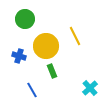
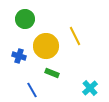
green rectangle: moved 2 px down; rotated 48 degrees counterclockwise
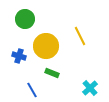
yellow line: moved 5 px right
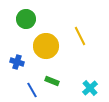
green circle: moved 1 px right
blue cross: moved 2 px left, 6 px down
green rectangle: moved 8 px down
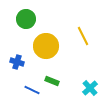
yellow line: moved 3 px right
blue line: rotated 35 degrees counterclockwise
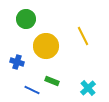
cyan cross: moved 2 px left
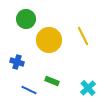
yellow circle: moved 3 px right, 6 px up
blue line: moved 3 px left
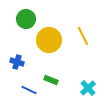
green rectangle: moved 1 px left, 1 px up
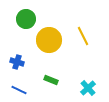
blue line: moved 10 px left
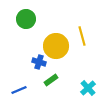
yellow line: moved 1 px left; rotated 12 degrees clockwise
yellow circle: moved 7 px right, 6 px down
blue cross: moved 22 px right
green rectangle: rotated 56 degrees counterclockwise
blue line: rotated 49 degrees counterclockwise
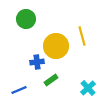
blue cross: moved 2 px left; rotated 24 degrees counterclockwise
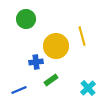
blue cross: moved 1 px left
